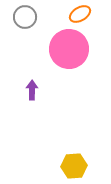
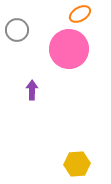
gray circle: moved 8 px left, 13 px down
yellow hexagon: moved 3 px right, 2 px up
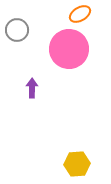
purple arrow: moved 2 px up
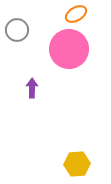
orange ellipse: moved 4 px left
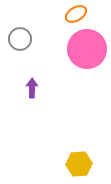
gray circle: moved 3 px right, 9 px down
pink circle: moved 18 px right
yellow hexagon: moved 2 px right
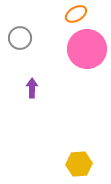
gray circle: moved 1 px up
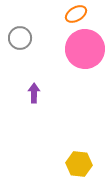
pink circle: moved 2 px left
purple arrow: moved 2 px right, 5 px down
yellow hexagon: rotated 10 degrees clockwise
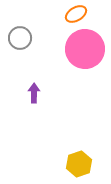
yellow hexagon: rotated 25 degrees counterclockwise
